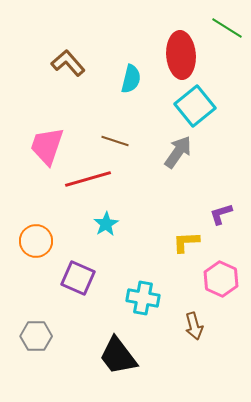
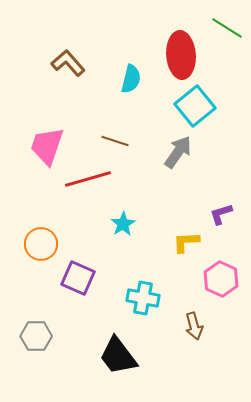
cyan star: moved 17 px right
orange circle: moved 5 px right, 3 px down
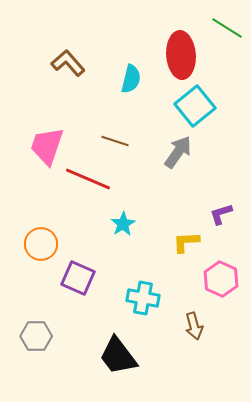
red line: rotated 39 degrees clockwise
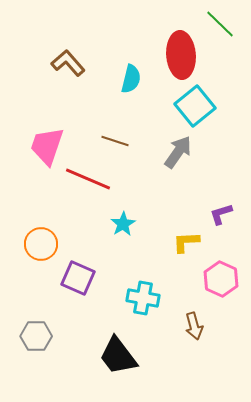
green line: moved 7 px left, 4 px up; rotated 12 degrees clockwise
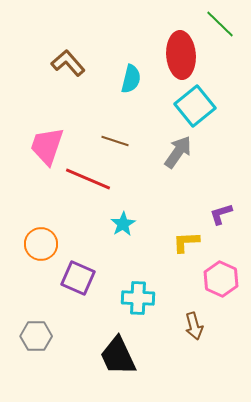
cyan cross: moved 5 px left; rotated 8 degrees counterclockwise
black trapezoid: rotated 12 degrees clockwise
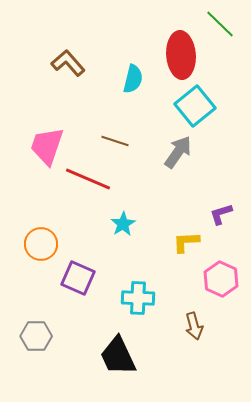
cyan semicircle: moved 2 px right
